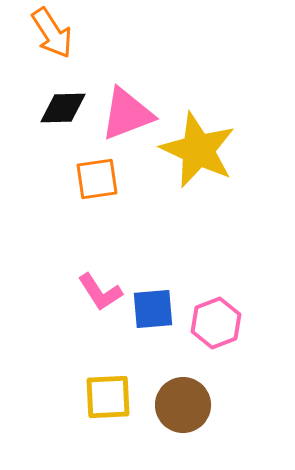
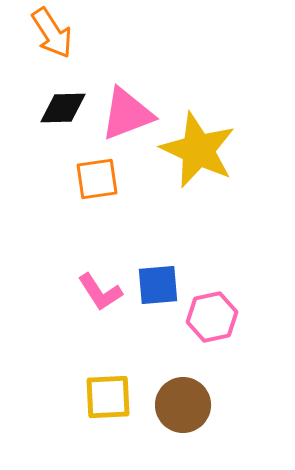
blue square: moved 5 px right, 24 px up
pink hexagon: moved 4 px left, 6 px up; rotated 9 degrees clockwise
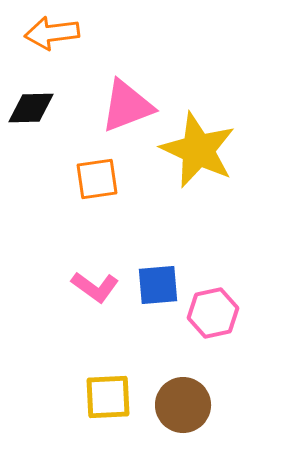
orange arrow: rotated 116 degrees clockwise
black diamond: moved 32 px left
pink triangle: moved 8 px up
pink L-shape: moved 5 px left, 5 px up; rotated 21 degrees counterclockwise
pink hexagon: moved 1 px right, 4 px up
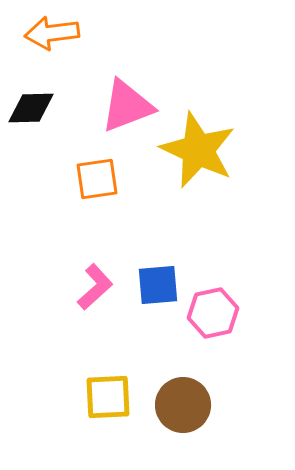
pink L-shape: rotated 78 degrees counterclockwise
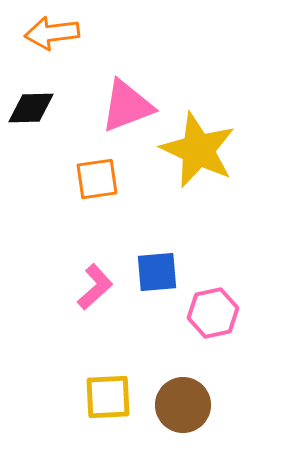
blue square: moved 1 px left, 13 px up
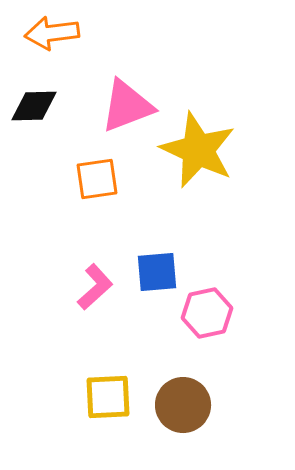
black diamond: moved 3 px right, 2 px up
pink hexagon: moved 6 px left
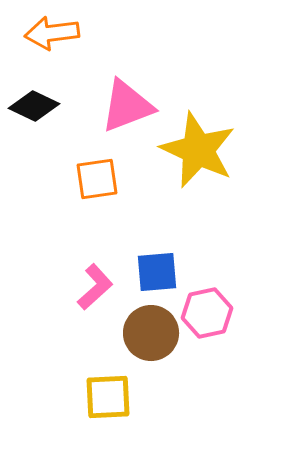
black diamond: rotated 27 degrees clockwise
brown circle: moved 32 px left, 72 px up
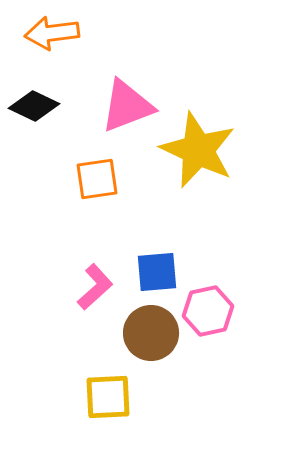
pink hexagon: moved 1 px right, 2 px up
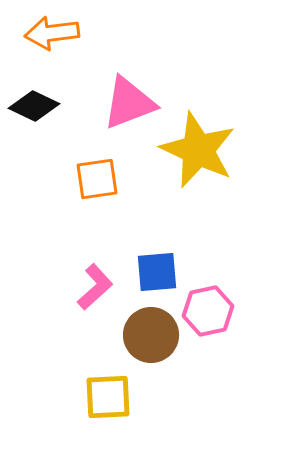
pink triangle: moved 2 px right, 3 px up
brown circle: moved 2 px down
